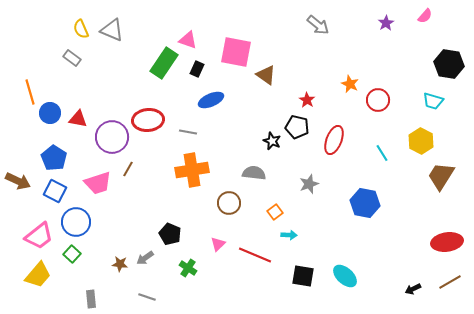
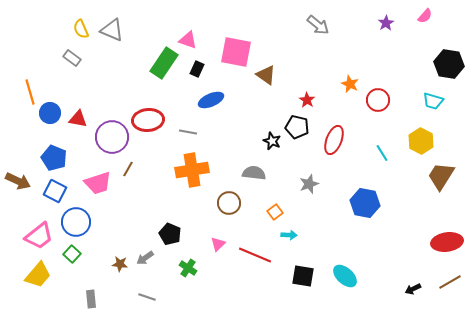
blue pentagon at (54, 158): rotated 10 degrees counterclockwise
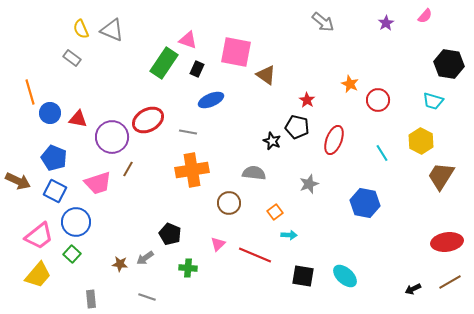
gray arrow at (318, 25): moved 5 px right, 3 px up
red ellipse at (148, 120): rotated 24 degrees counterclockwise
green cross at (188, 268): rotated 30 degrees counterclockwise
